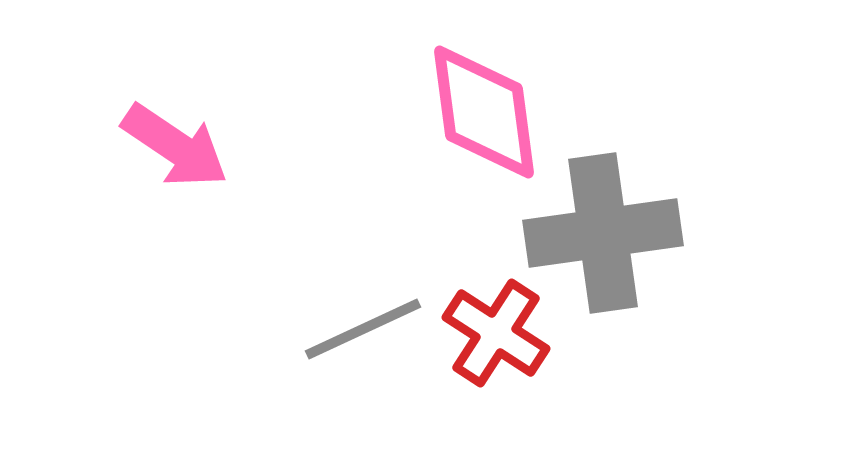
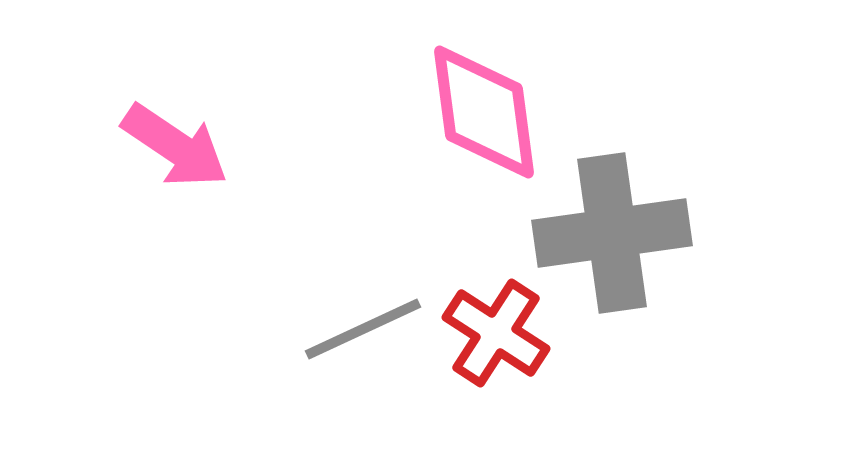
gray cross: moved 9 px right
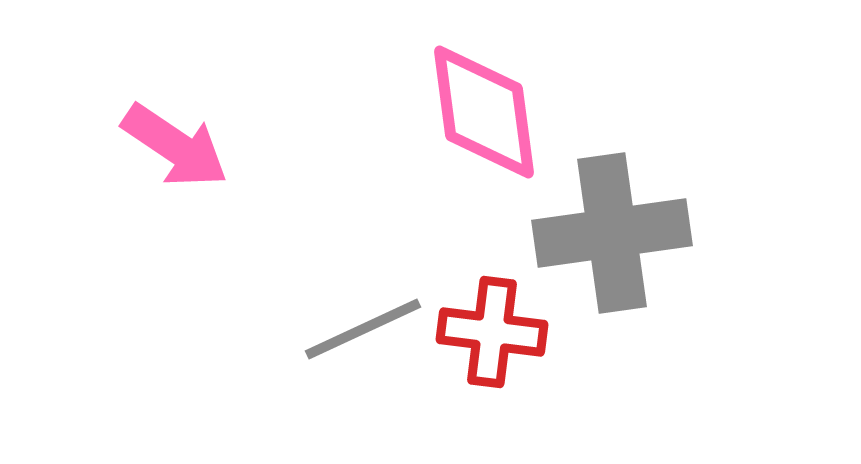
red cross: moved 4 px left, 1 px up; rotated 26 degrees counterclockwise
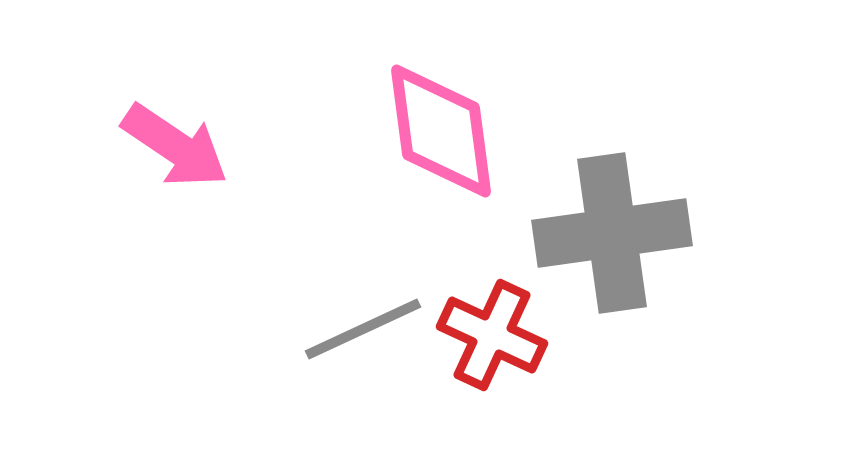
pink diamond: moved 43 px left, 19 px down
red cross: moved 3 px down; rotated 18 degrees clockwise
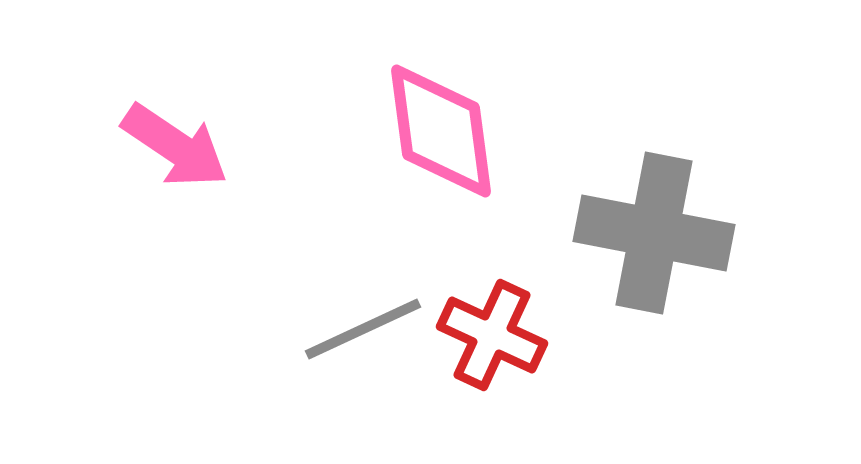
gray cross: moved 42 px right; rotated 19 degrees clockwise
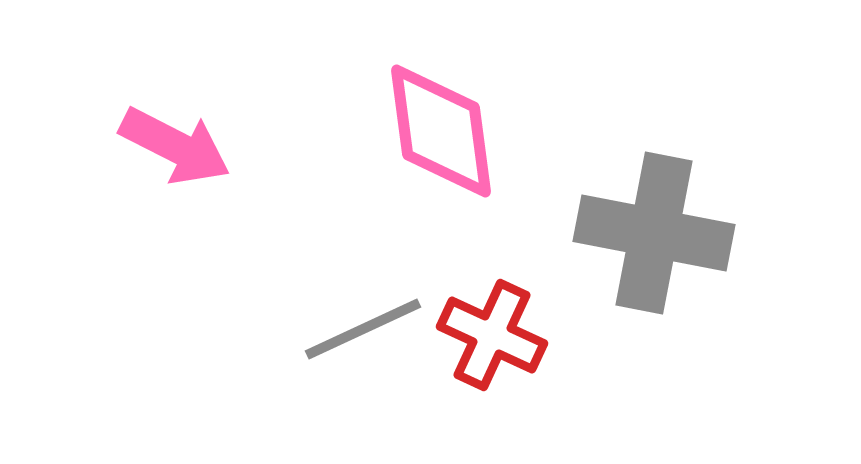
pink arrow: rotated 7 degrees counterclockwise
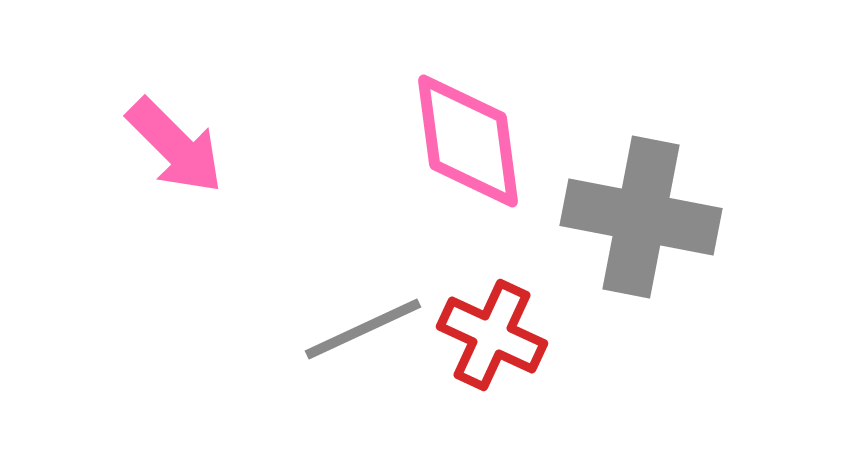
pink diamond: moved 27 px right, 10 px down
pink arrow: rotated 18 degrees clockwise
gray cross: moved 13 px left, 16 px up
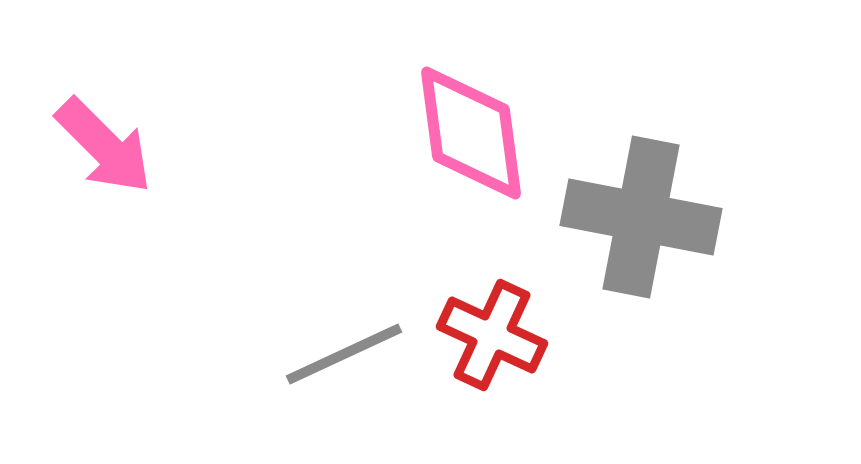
pink diamond: moved 3 px right, 8 px up
pink arrow: moved 71 px left
gray line: moved 19 px left, 25 px down
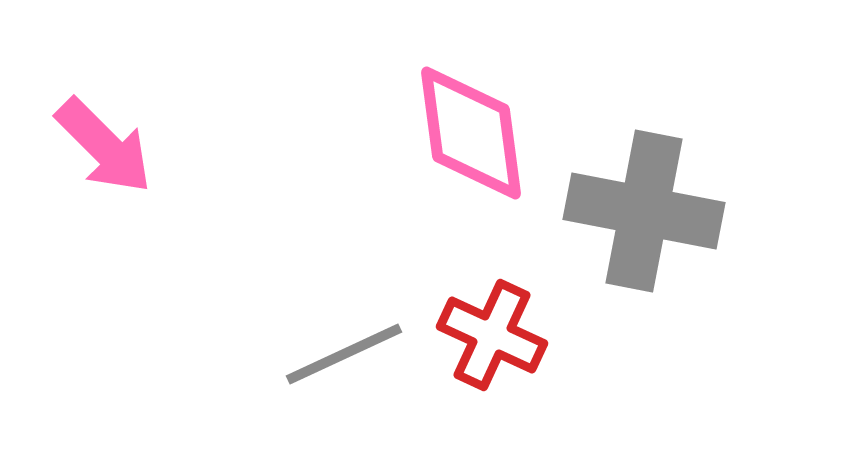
gray cross: moved 3 px right, 6 px up
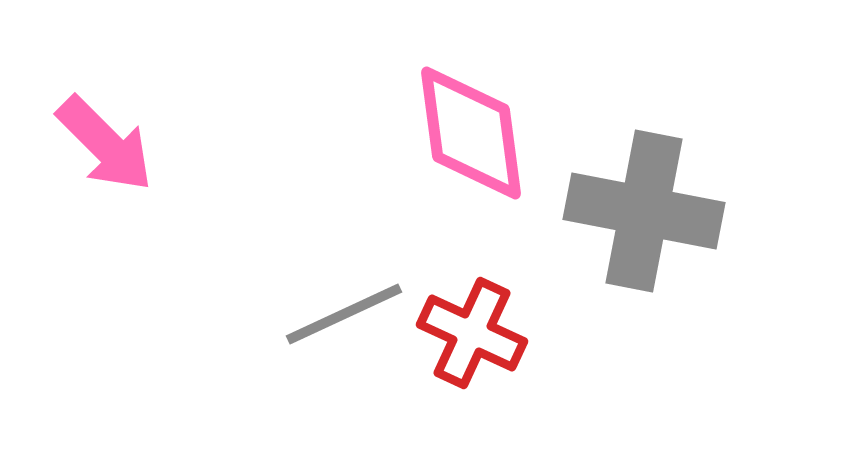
pink arrow: moved 1 px right, 2 px up
red cross: moved 20 px left, 2 px up
gray line: moved 40 px up
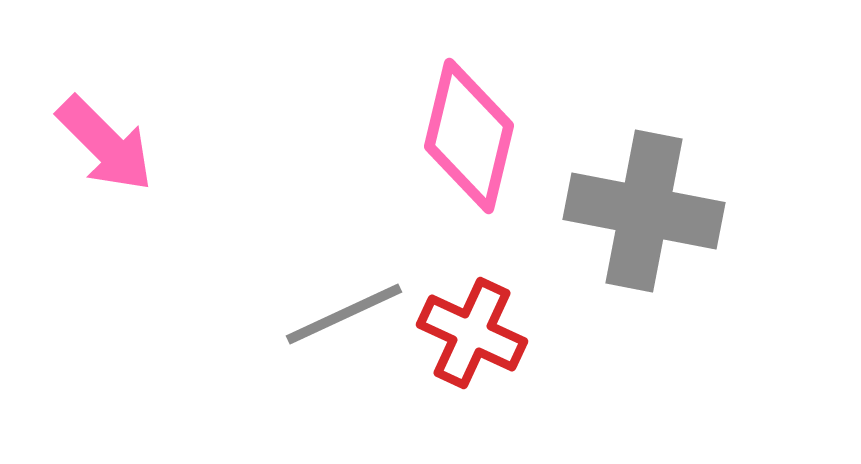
pink diamond: moved 2 px left, 3 px down; rotated 21 degrees clockwise
